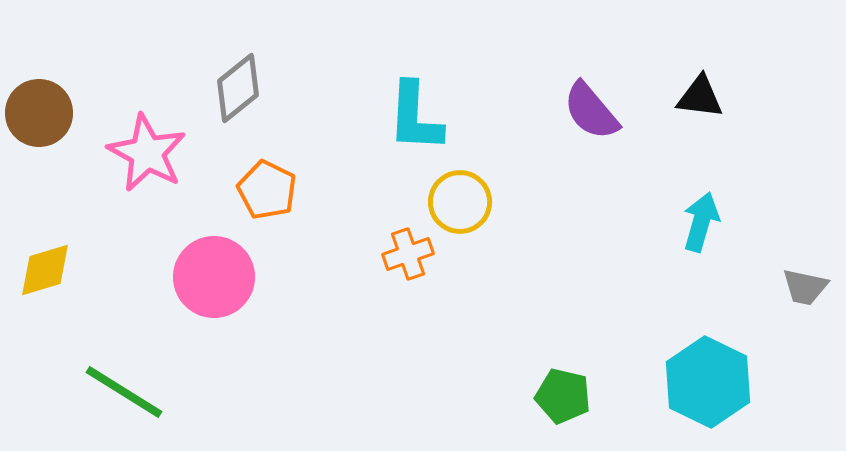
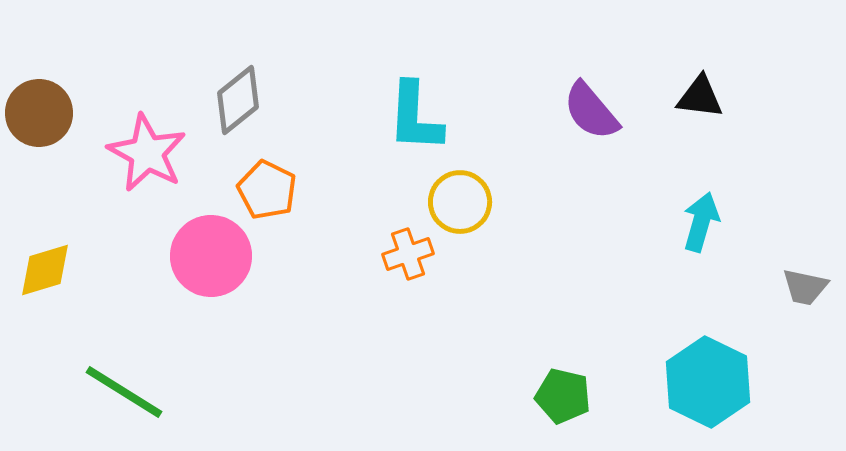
gray diamond: moved 12 px down
pink circle: moved 3 px left, 21 px up
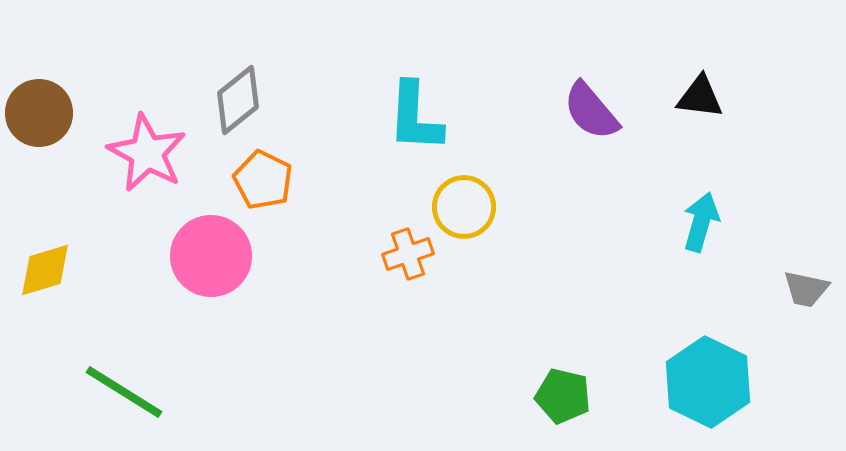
orange pentagon: moved 4 px left, 10 px up
yellow circle: moved 4 px right, 5 px down
gray trapezoid: moved 1 px right, 2 px down
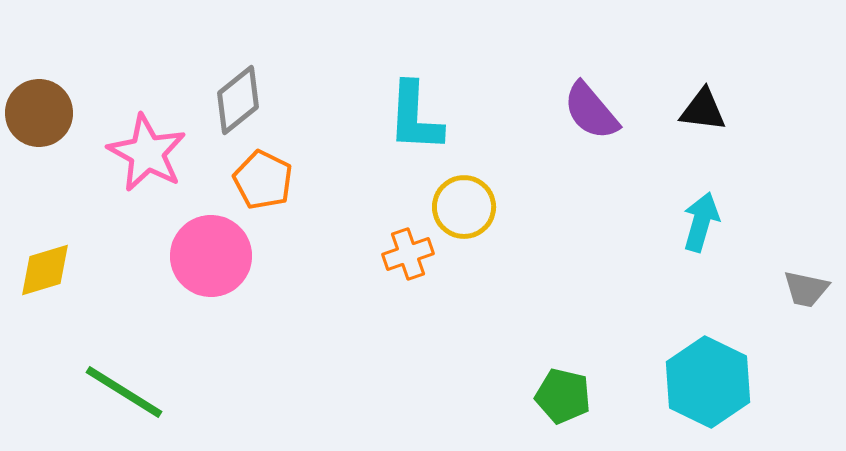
black triangle: moved 3 px right, 13 px down
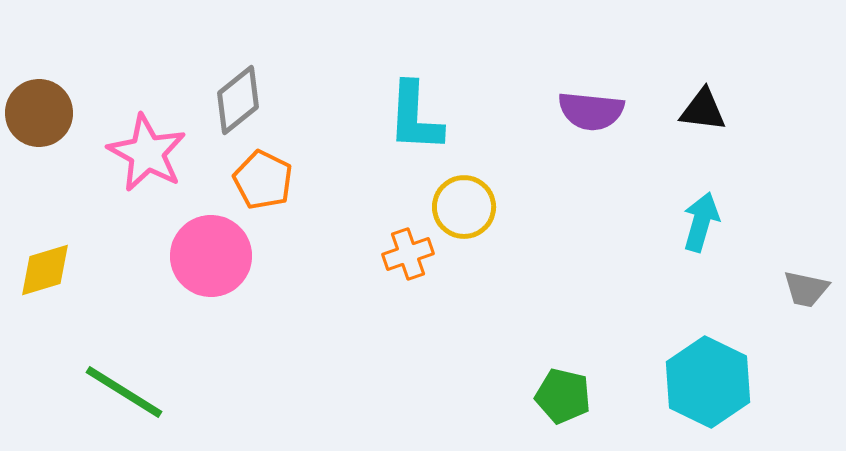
purple semicircle: rotated 44 degrees counterclockwise
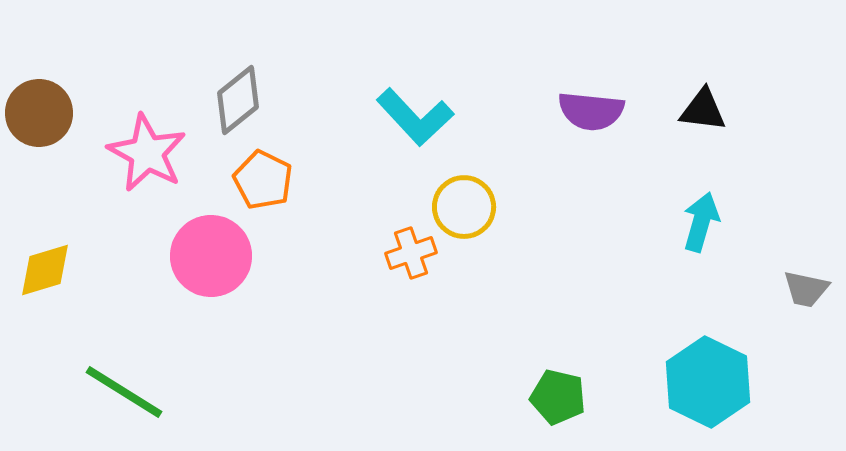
cyan L-shape: rotated 46 degrees counterclockwise
orange cross: moved 3 px right, 1 px up
green pentagon: moved 5 px left, 1 px down
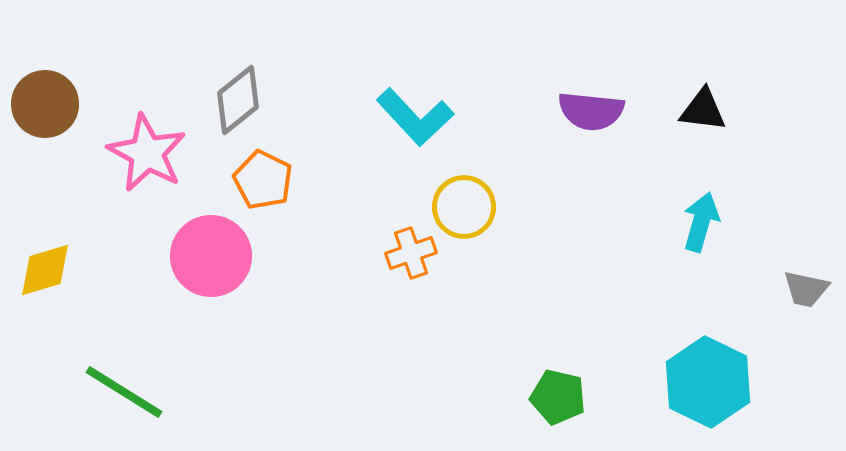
brown circle: moved 6 px right, 9 px up
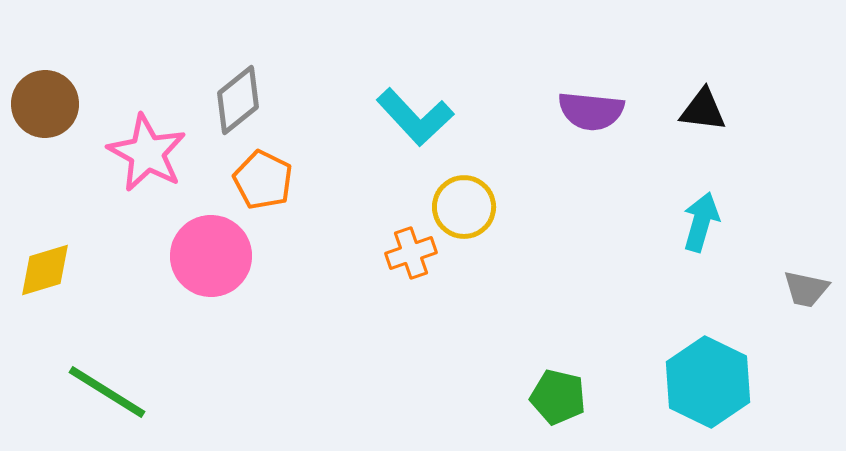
green line: moved 17 px left
